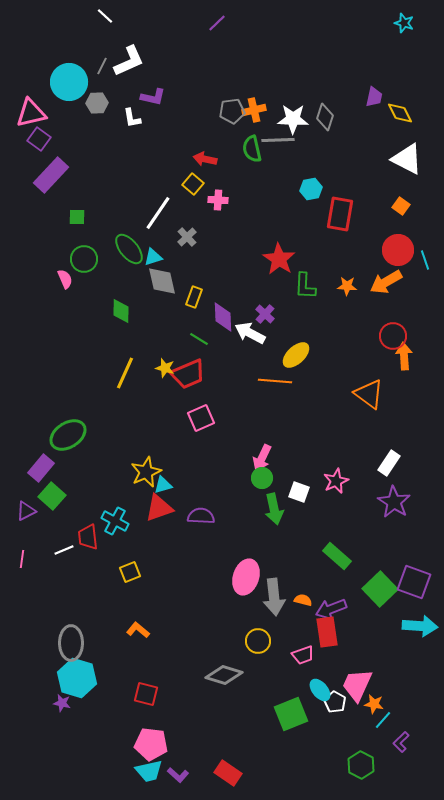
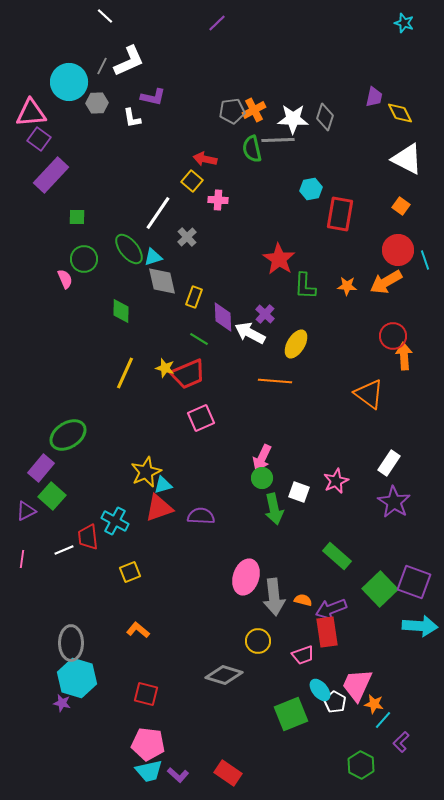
orange cross at (254, 110): rotated 15 degrees counterclockwise
pink triangle at (31, 113): rotated 8 degrees clockwise
yellow square at (193, 184): moved 1 px left, 3 px up
yellow ellipse at (296, 355): moved 11 px up; rotated 16 degrees counterclockwise
pink pentagon at (151, 744): moved 3 px left
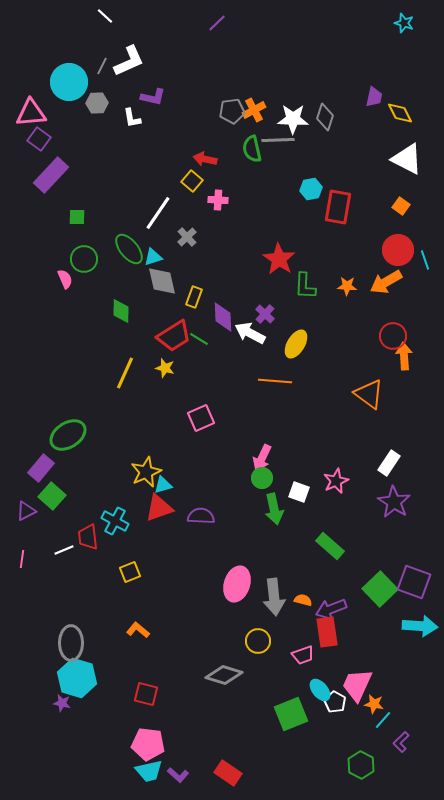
red rectangle at (340, 214): moved 2 px left, 7 px up
red trapezoid at (188, 374): moved 14 px left, 38 px up; rotated 9 degrees counterclockwise
green rectangle at (337, 556): moved 7 px left, 10 px up
pink ellipse at (246, 577): moved 9 px left, 7 px down
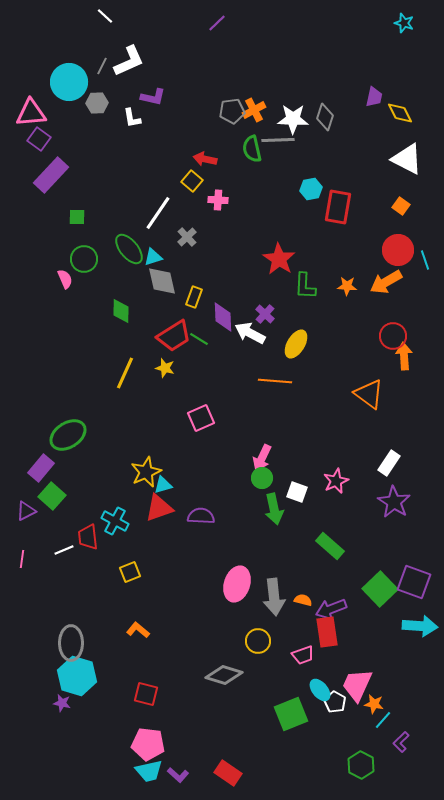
white square at (299, 492): moved 2 px left
cyan hexagon at (77, 678): moved 2 px up
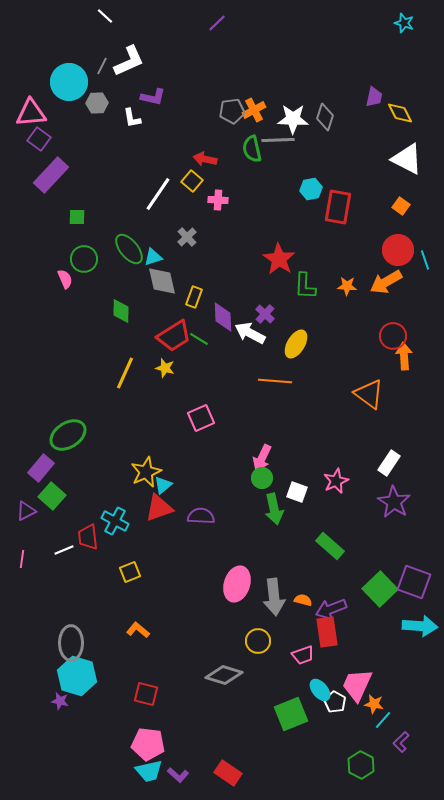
white line at (158, 213): moved 19 px up
cyan triangle at (163, 485): rotated 24 degrees counterclockwise
purple star at (62, 703): moved 2 px left, 2 px up
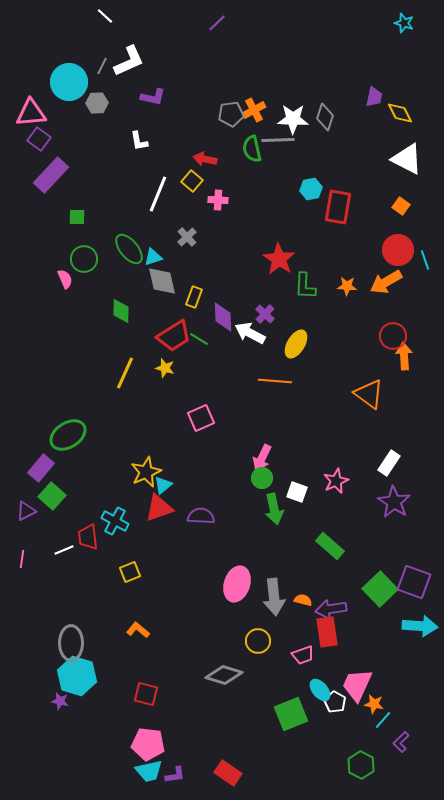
gray pentagon at (232, 111): moved 1 px left, 3 px down
white L-shape at (132, 118): moved 7 px right, 23 px down
white line at (158, 194): rotated 12 degrees counterclockwise
purple arrow at (331, 609): rotated 12 degrees clockwise
purple L-shape at (178, 775): moved 3 px left; rotated 50 degrees counterclockwise
